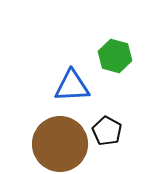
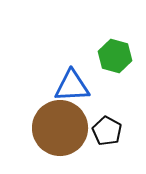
brown circle: moved 16 px up
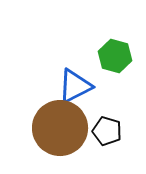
blue triangle: moved 3 px right; rotated 24 degrees counterclockwise
black pentagon: rotated 12 degrees counterclockwise
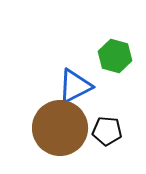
black pentagon: rotated 12 degrees counterclockwise
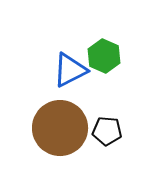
green hexagon: moved 11 px left; rotated 8 degrees clockwise
blue triangle: moved 5 px left, 16 px up
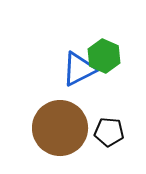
blue triangle: moved 9 px right, 1 px up
black pentagon: moved 2 px right, 1 px down
